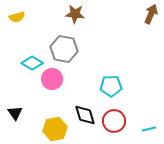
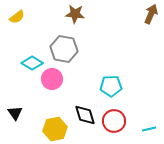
yellow semicircle: rotated 21 degrees counterclockwise
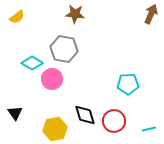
cyan pentagon: moved 17 px right, 2 px up
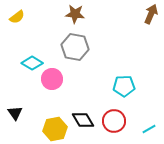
gray hexagon: moved 11 px right, 2 px up
cyan pentagon: moved 4 px left, 2 px down
black diamond: moved 2 px left, 5 px down; rotated 15 degrees counterclockwise
cyan line: rotated 16 degrees counterclockwise
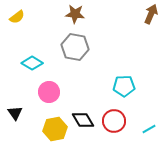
pink circle: moved 3 px left, 13 px down
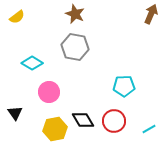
brown star: rotated 18 degrees clockwise
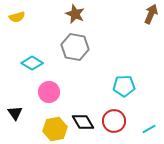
yellow semicircle: rotated 21 degrees clockwise
black diamond: moved 2 px down
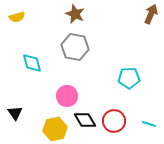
cyan diamond: rotated 45 degrees clockwise
cyan pentagon: moved 5 px right, 8 px up
pink circle: moved 18 px right, 4 px down
black diamond: moved 2 px right, 2 px up
cyan line: moved 5 px up; rotated 48 degrees clockwise
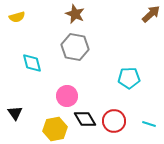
brown arrow: rotated 24 degrees clockwise
black diamond: moved 1 px up
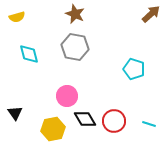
cyan diamond: moved 3 px left, 9 px up
cyan pentagon: moved 5 px right, 9 px up; rotated 20 degrees clockwise
yellow hexagon: moved 2 px left
